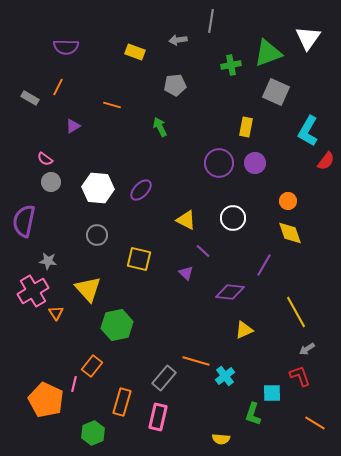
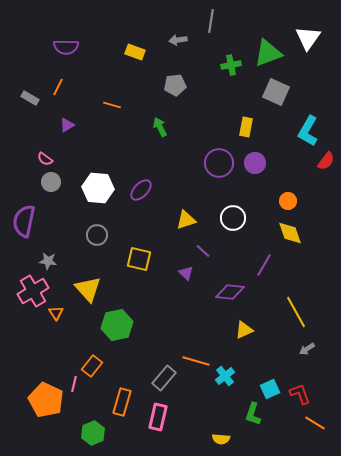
purple triangle at (73, 126): moved 6 px left, 1 px up
yellow triangle at (186, 220): rotated 45 degrees counterclockwise
red L-shape at (300, 376): moved 18 px down
cyan square at (272, 393): moved 2 px left, 4 px up; rotated 24 degrees counterclockwise
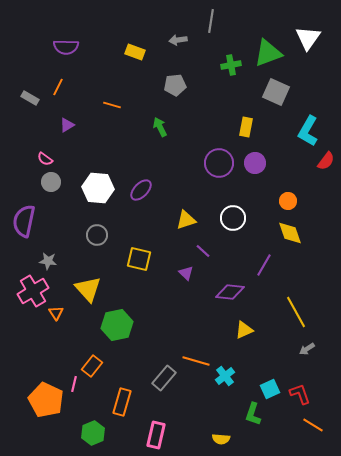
pink rectangle at (158, 417): moved 2 px left, 18 px down
orange line at (315, 423): moved 2 px left, 2 px down
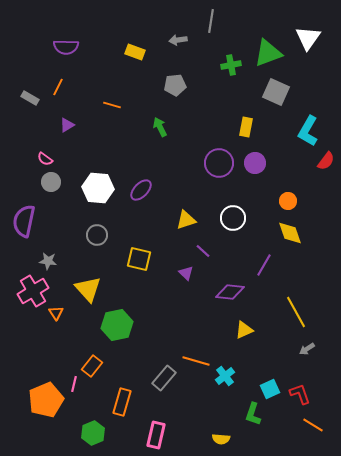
orange pentagon at (46, 400): rotated 24 degrees clockwise
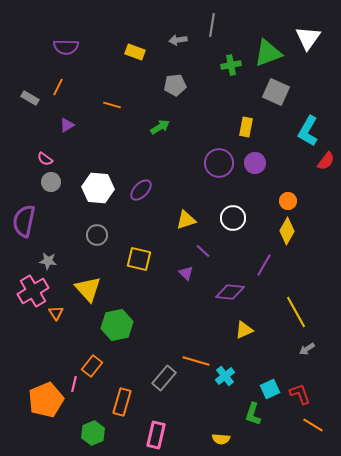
gray line at (211, 21): moved 1 px right, 4 px down
green arrow at (160, 127): rotated 84 degrees clockwise
yellow diamond at (290, 233): moved 3 px left, 2 px up; rotated 48 degrees clockwise
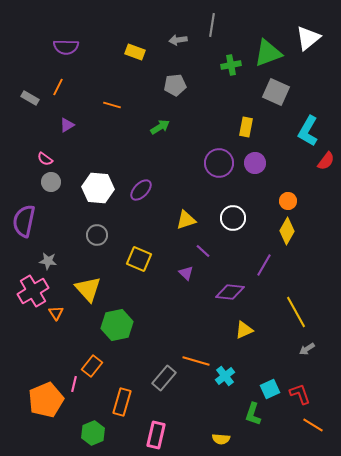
white triangle at (308, 38): rotated 16 degrees clockwise
yellow square at (139, 259): rotated 10 degrees clockwise
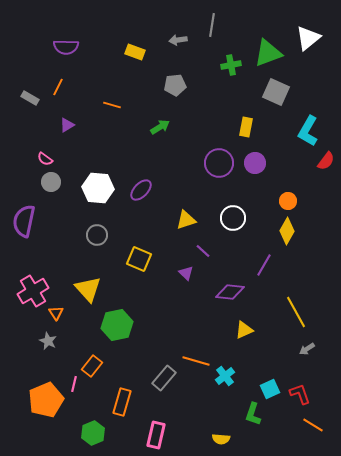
gray star at (48, 261): moved 80 px down; rotated 18 degrees clockwise
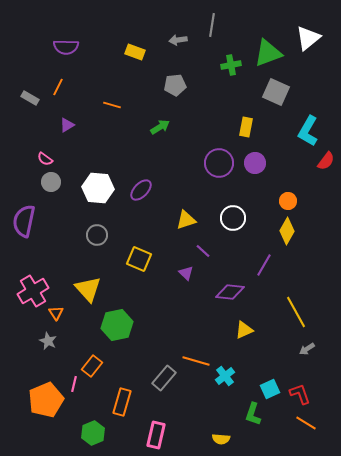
orange line at (313, 425): moved 7 px left, 2 px up
